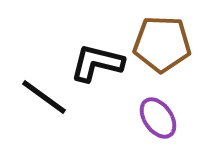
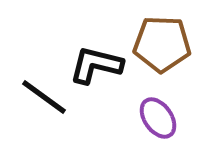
black L-shape: moved 1 px left, 2 px down
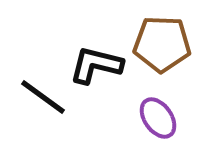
black line: moved 1 px left
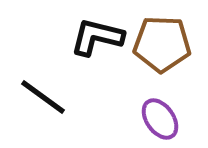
black L-shape: moved 1 px right, 28 px up
purple ellipse: moved 2 px right, 1 px down
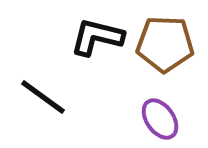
brown pentagon: moved 3 px right
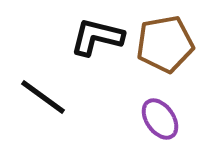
brown pentagon: rotated 12 degrees counterclockwise
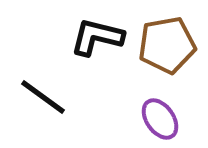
brown pentagon: moved 2 px right, 1 px down
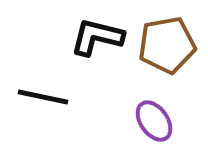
black line: rotated 24 degrees counterclockwise
purple ellipse: moved 6 px left, 2 px down
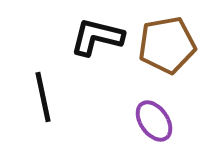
black line: rotated 66 degrees clockwise
